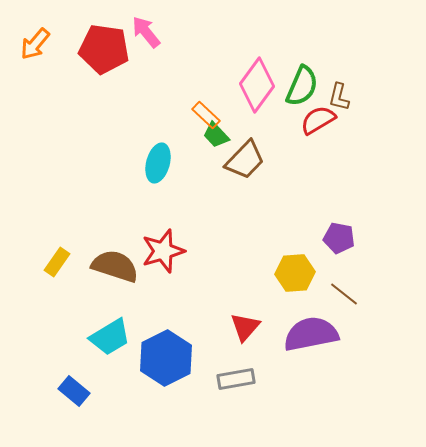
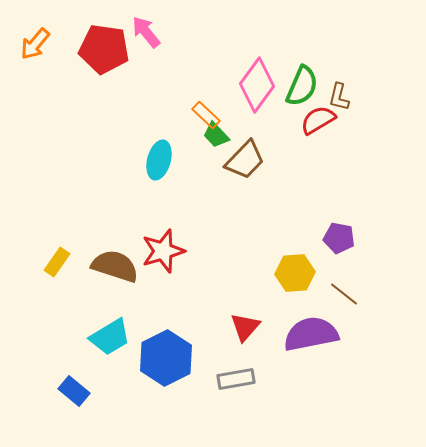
cyan ellipse: moved 1 px right, 3 px up
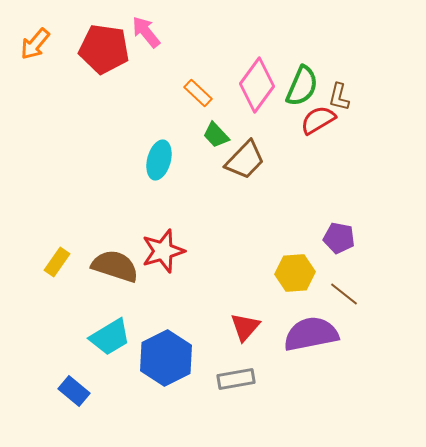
orange rectangle: moved 8 px left, 22 px up
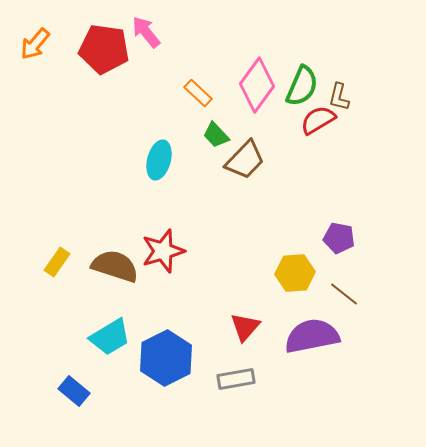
purple semicircle: moved 1 px right, 2 px down
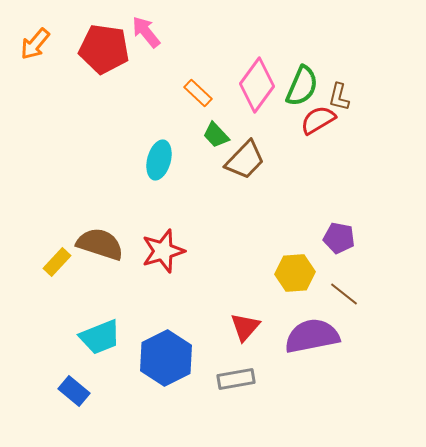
yellow rectangle: rotated 8 degrees clockwise
brown semicircle: moved 15 px left, 22 px up
cyan trapezoid: moved 10 px left; rotated 9 degrees clockwise
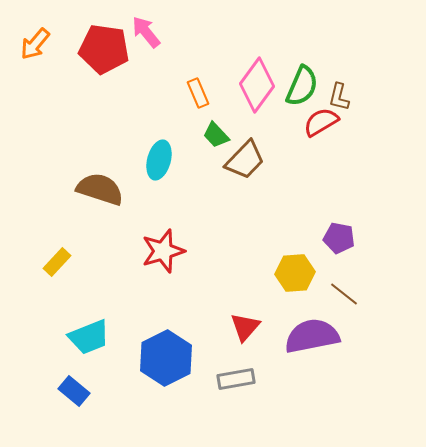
orange rectangle: rotated 24 degrees clockwise
red semicircle: moved 3 px right, 2 px down
brown semicircle: moved 55 px up
cyan trapezoid: moved 11 px left
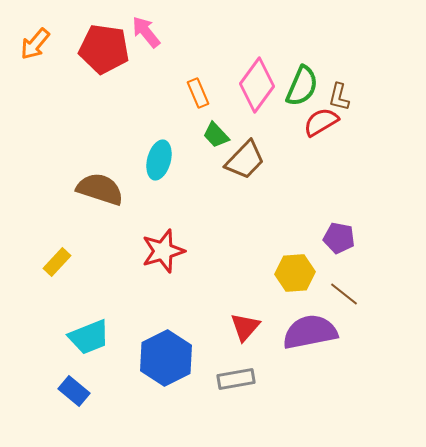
purple semicircle: moved 2 px left, 4 px up
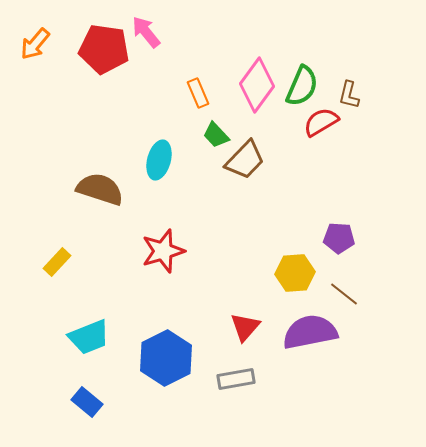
brown L-shape: moved 10 px right, 2 px up
purple pentagon: rotated 8 degrees counterclockwise
blue rectangle: moved 13 px right, 11 px down
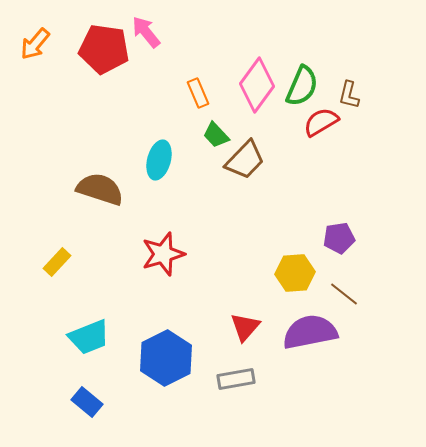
purple pentagon: rotated 12 degrees counterclockwise
red star: moved 3 px down
